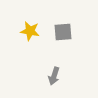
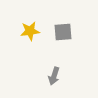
yellow star: rotated 18 degrees counterclockwise
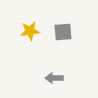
gray arrow: moved 2 px down; rotated 72 degrees clockwise
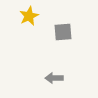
yellow star: moved 1 px left, 15 px up; rotated 18 degrees counterclockwise
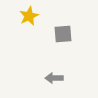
gray square: moved 2 px down
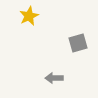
gray square: moved 15 px right, 9 px down; rotated 12 degrees counterclockwise
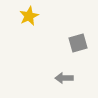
gray arrow: moved 10 px right
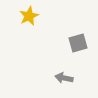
gray arrow: rotated 12 degrees clockwise
